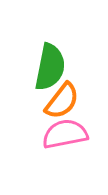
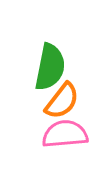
pink semicircle: rotated 6 degrees clockwise
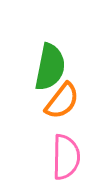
pink semicircle: moved 1 px right, 23 px down; rotated 96 degrees clockwise
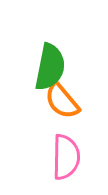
orange semicircle: rotated 102 degrees clockwise
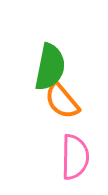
pink semicircle: moved 9 px right
